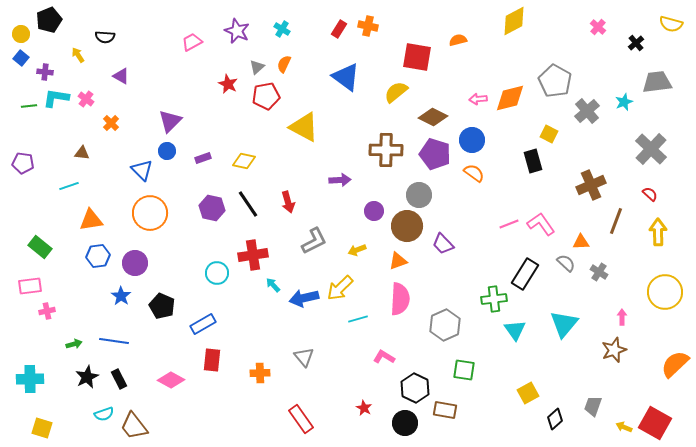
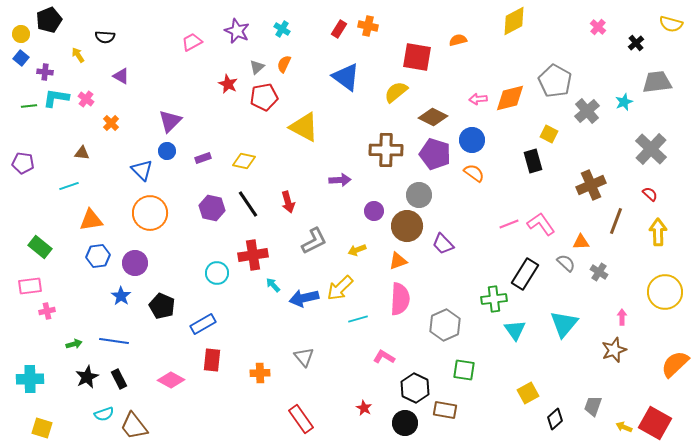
red pentagon at (266, 96): moved 2 px left, 1 px down
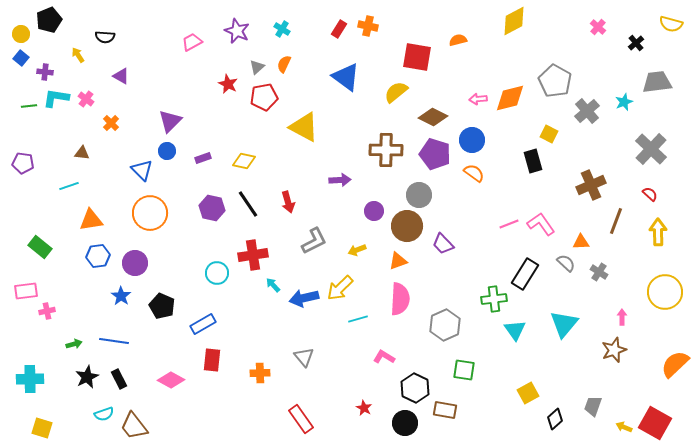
pink rectangle at (30, 286): moved 4 px left, 5 px down
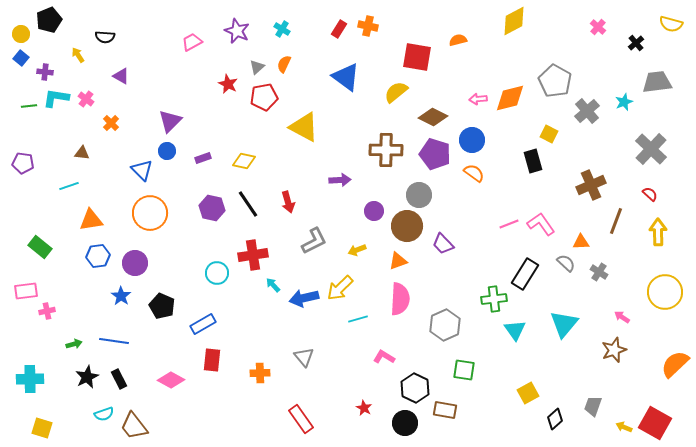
pink arrow at (622, 317): rotated 56 degrees counterclockwise
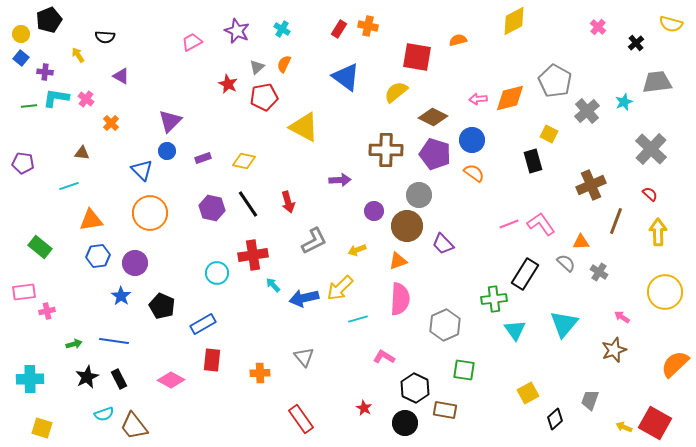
pink rectangle at (26, 291): moved 2 px left, 1 px down
gray trapezoid at (593, 406): moved 3 px left, 6 px up
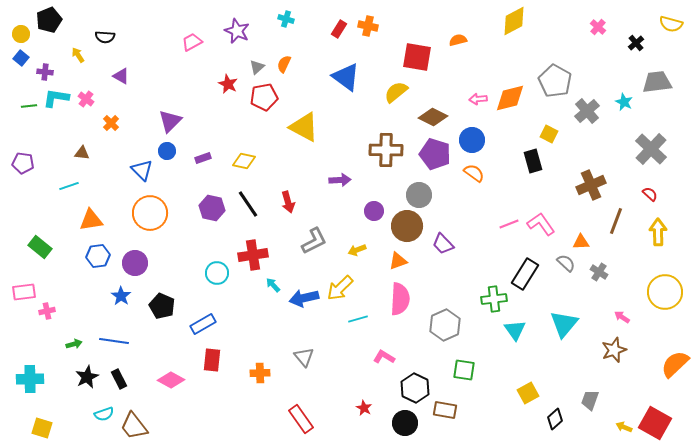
cyan cross at (282, 29): moved 4 px right, 10 px up; rotated 14 degrees counterclockwise
cyan star at (624, 102): rotated 24 degrees counterclockwise
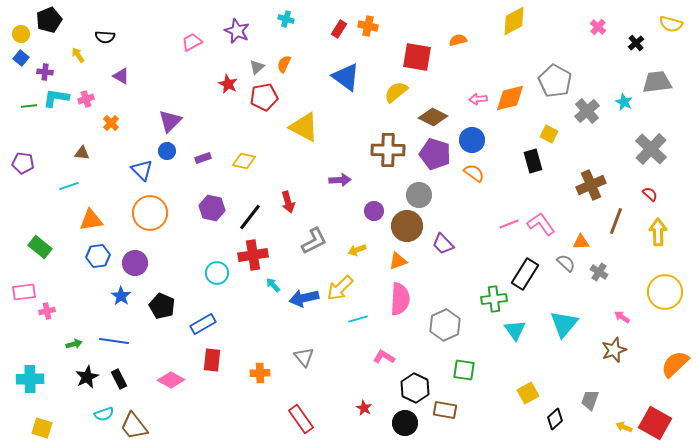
pink cross at (86, 99): rotated 35 degrees clockwise
brown cross at (386, 150): moved 2 px right
black line at (248, 204): moved 2 px right, 13 px down; rotated 72 degrees clockwise
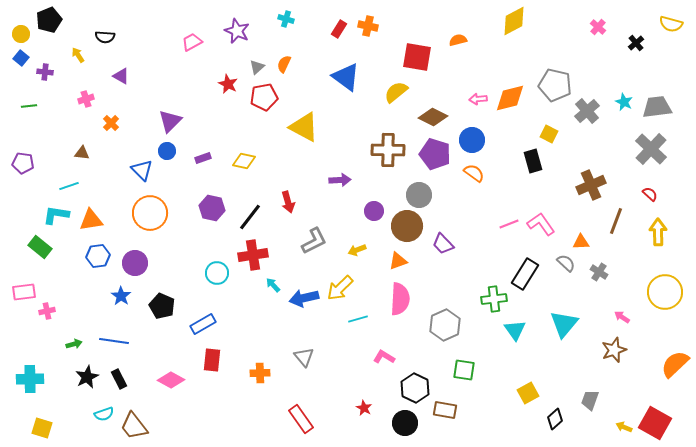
gray pentagon at (555, 81): moved 4 px down; rotated 16 degrees counterclockwise
gray trapezoid at (657, 82): moved 25 px down
cyan L-shape at (56, 98): moved 117 px down
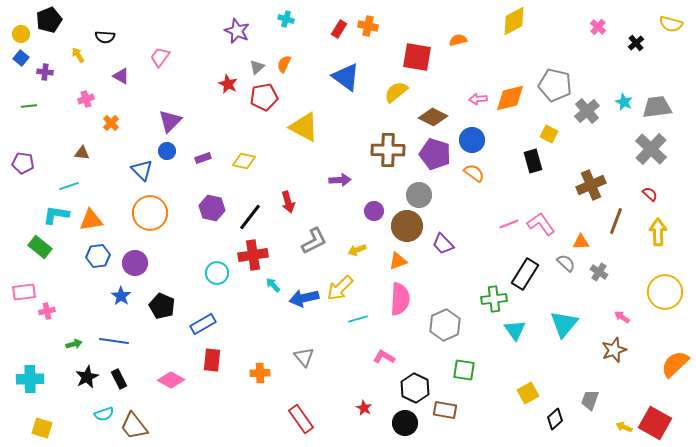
pink trapezoid at (192, 42): moved 32 px left, 15 px down; rotated 25 degrees counterclockwise
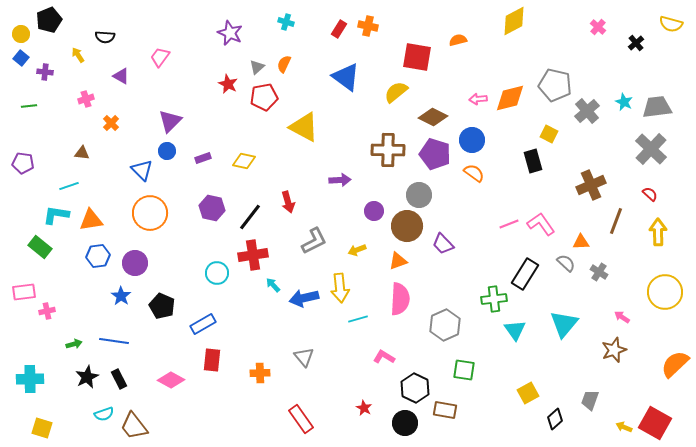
cyan cross at (286, 19): moved 3 px down
purple star at (237, 31): moved 7 px left, 2 px down
yellow arrow at (340, 288): rotated 52 degrees counterclockwise
